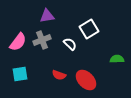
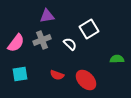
pink semicircle: moved 2 px left, 1 px down
red semicircle: moved 2 px left
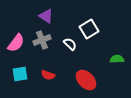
purple triangle: moved 1 px left; rotated 42 degrees clockwise
red semicircle: moved 9 px left
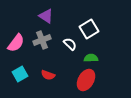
green semicircle: moved 26 px left, 1 px up
cyan square: rotated 21 degrees counterclockwise
red ellipse: rotated 75 degrees clockwise
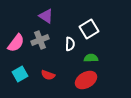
gray cross: moved 2 px left
white semicircle: rotated 48 degrees clockwise
red ellipse: rotated 30 degrees clockwise
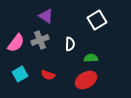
white square: moved 8 px right, 9 px up
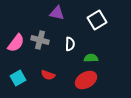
purple triangle: moved 11 px right, 3 px up; rotated 21 degrees counterclockwise
gray cross: rotated 36 degrees clockwise
cyan square: moved 2 px left, 4 px down
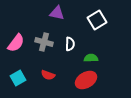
gray cross: moved 4 px right, 2 px down
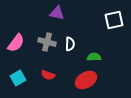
white square: moved 17 px right; rotated 18 degrees clockwise
gray cross: moved 3 px right
green semicircle: moved 3 px right, 1 px up
